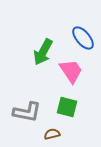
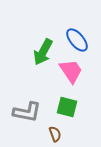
blue ellipse: moved 6 px left, 2 px down
brown semicircle: moved 3 px right; rotated 84 degrees clockwise
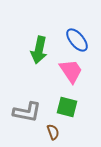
green arrow: moved 4 px left, 2 px up; rotated 16 degrees counterclockwise
brown semicircle: moved 2 px left, 2 px up
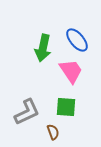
green arrow: moved 4 px right, 2 px up
green square: moved 1 px left; rotated 10 degrees counterclockwise
gray L-shape: rotated 36 degrees counterclockwise
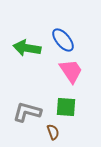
blue ellipse: moved 14 px left
green arrow: moved 16 px left; rotated 88 degrees clockwise
gray L-shape: rotated 140 degrees counterclockwise
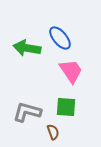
blue ellipse: moved 3 px left, 2 px up
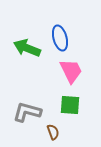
blue ellipse: rotated 25 degrees clockwise
green arrow: rotated 12 degrees clockwise
pink trapezoid: rotated 8 degrees clockwise
green square: moved 4 px right, 2 px up
